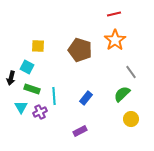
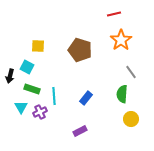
orange star: moved 6 px right
black arrow: moved 1 px left, 2 px up
green semicircle: rotated 42 degrees counterclockwise
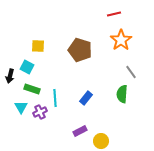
cyan line: moved 1 px right, 2 px down
yellow circle: moved 30 px left, 22 px down
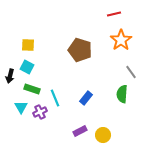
yellow square: moved 10 px left, 1 px up
cyan line: rotated 18 degrees counterclockwise
yellow circle: moved 2 px right, 6 px up
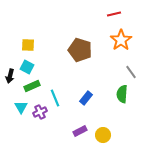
green rectangle: moved 3 px up; rotated 42 degrees counterclockwise
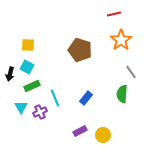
black arrow: moved 2 px up
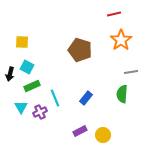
yellow square: moved 6 px left, 3 px up
gray line: rotated 64 degrees counterclockwise
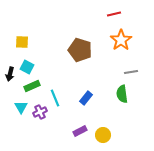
green semicircle: rotated 12 degrees counterclockwise
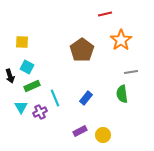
red line: moved 9 px left
brown pentagon: moved 2 px right; rotated 20 degrees clockwise
black arrow: moved 2 px down; rotated 32 degrees counterclockwise
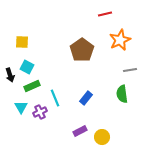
orange star: moved 1 px left; rotated 10 degrees clockwise
gray line: moved 1 px left, 2 px up
black arrow: moved 1 px up
yellow circle: moved 1 px left, 2 px down
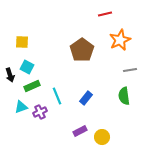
green semicircle: moved 2 px right, 2 px down
cyan line: moved 2 px right, 2 px up
cyan triangle: rotated 40 degrees clockwise
